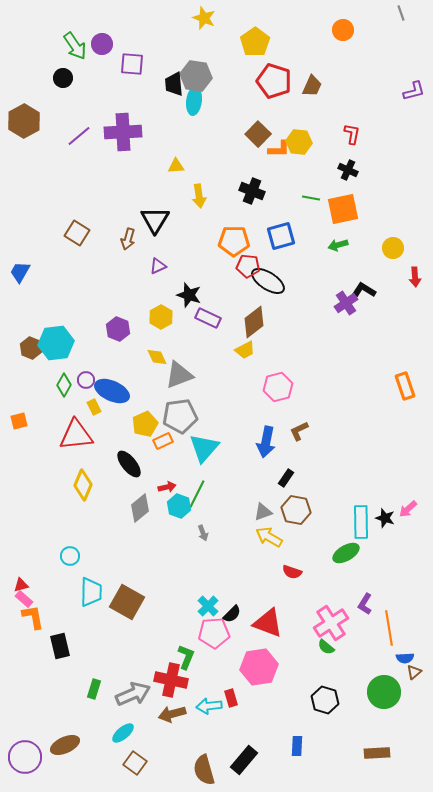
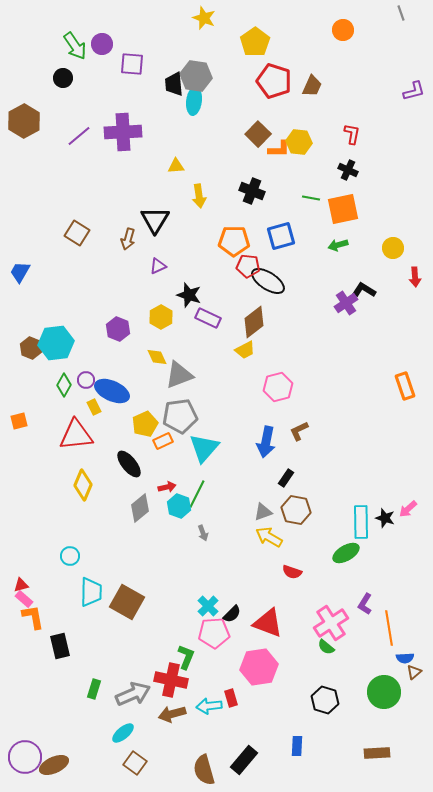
brown ellipse at (65, 745): moved 11 px left, 20 px down
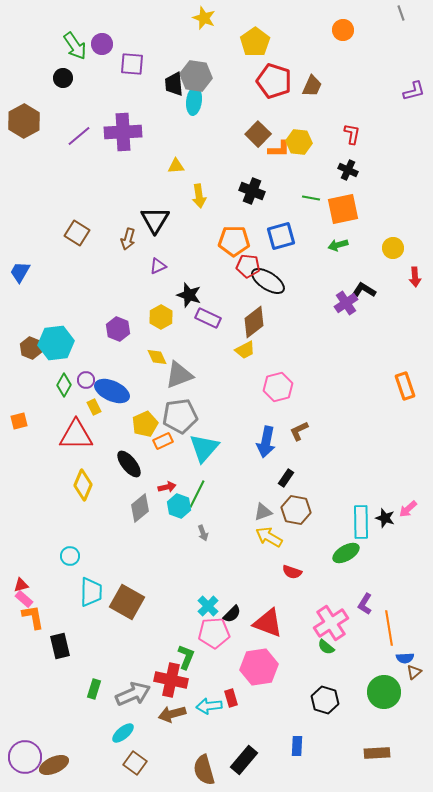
red triangle at (76, 435): rotated 6 degrees clockwise
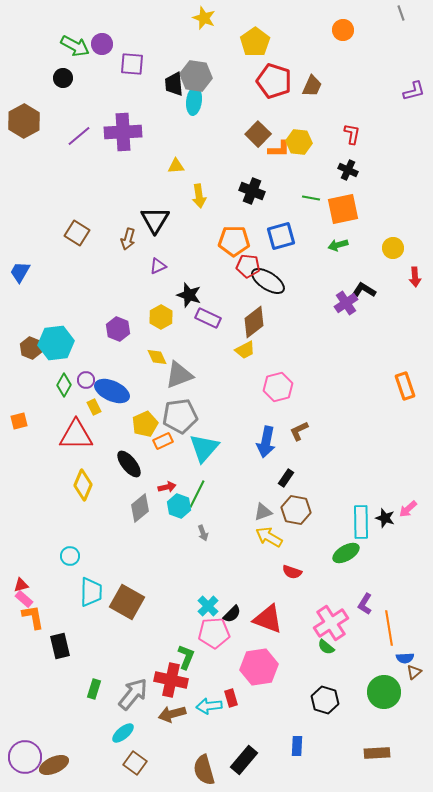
green arrow at (75, 46): rotated 28 degrees counterclockwise
red triangle at (268, 623): moved 4 px up
gray arrow at (133, 694): rotated 28 degrees counterclockwise
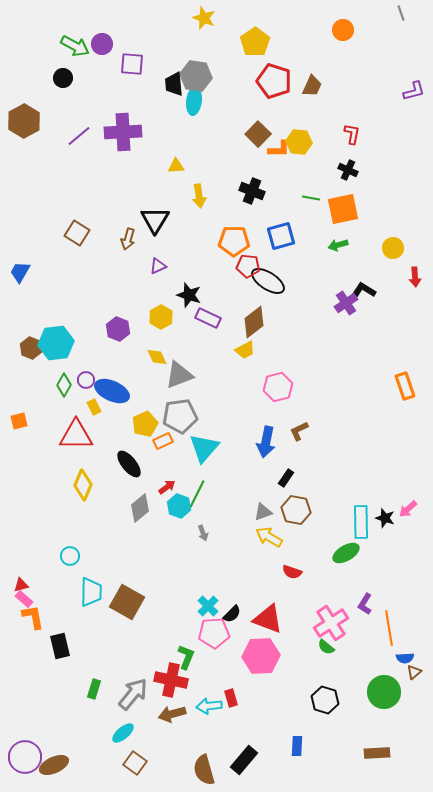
red arrow at (167, 487): rotated 24 degrees counterclockwise
pink hexagon at (259, 667): moved 2 px right, 11 px up; rotated 6 degrees clockwise
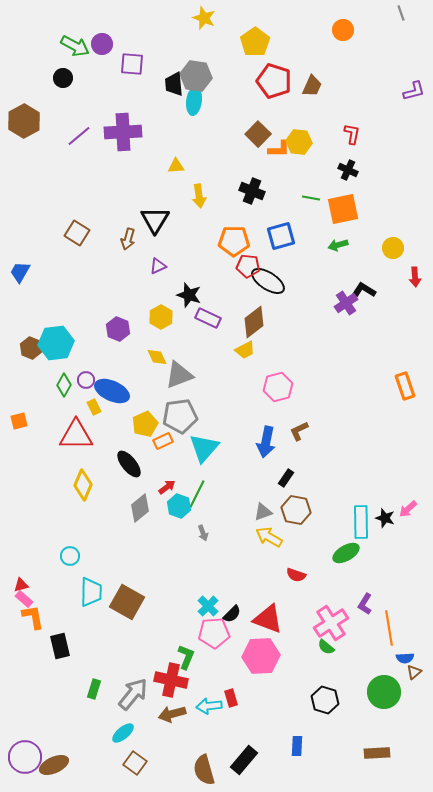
red semicircle at (292, 572): moved 4 px right, 3 px down
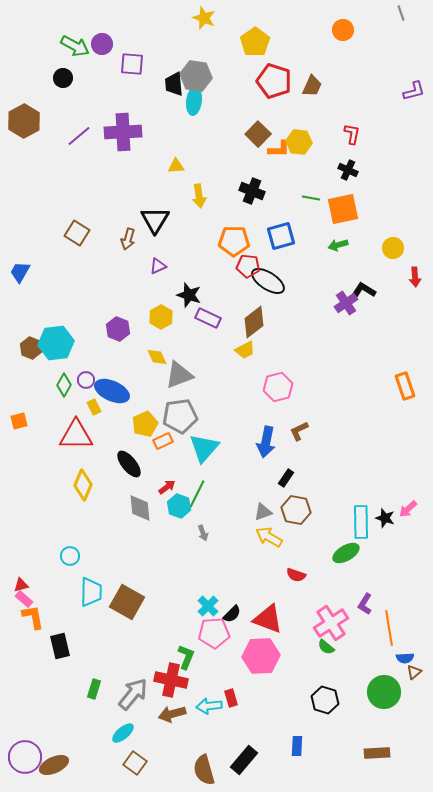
gray diamond at (140, 508): rotated 56 degrees counterclockwise
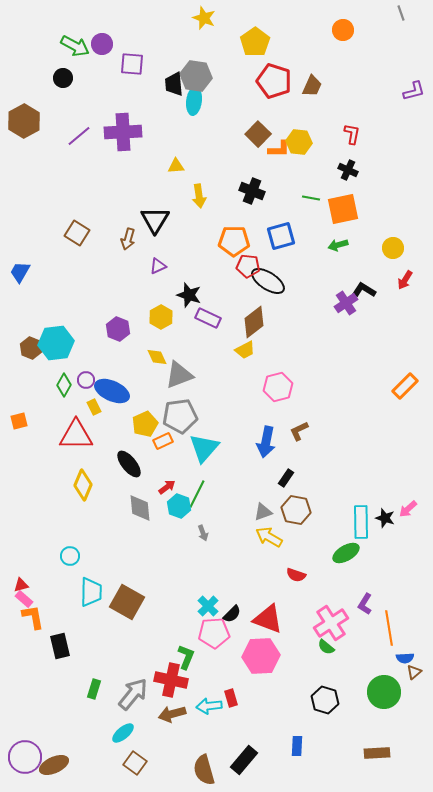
red arrow at (415, 277): moved 10 px left, 3 px down; rotated 36 degrees clockwise
orange rectangle at (405, 386): rotated 64 degrees clockwise
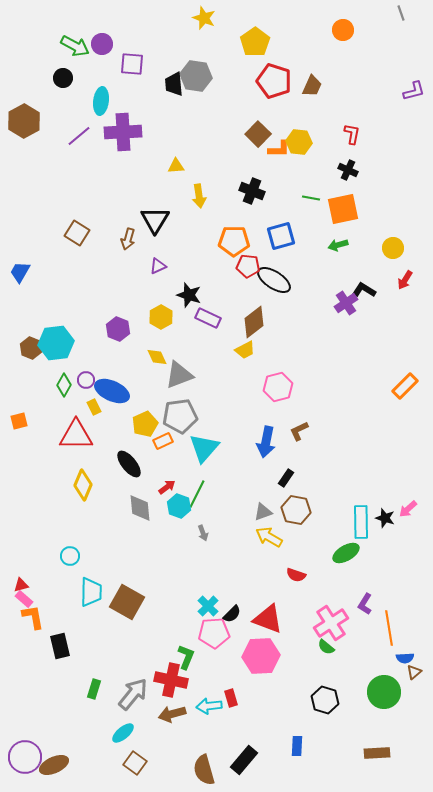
cyan ellipse at (194, 101): moved 93 px left
black ellipse at (268, 281): moved 6 px right, 1 px up
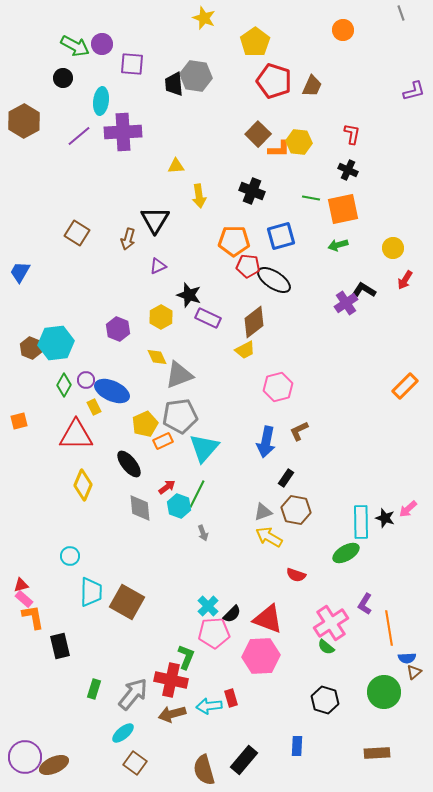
blue semicircle at (405, 658): moved 2 px right
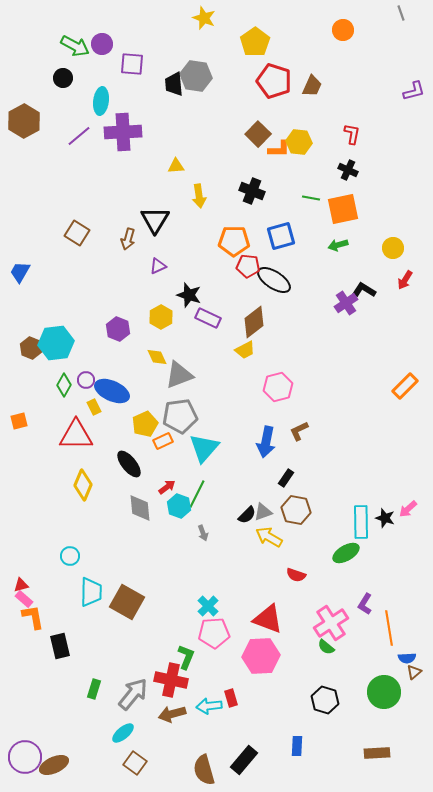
black semicircle at (232, 614): moved 15 px right, 99 px up
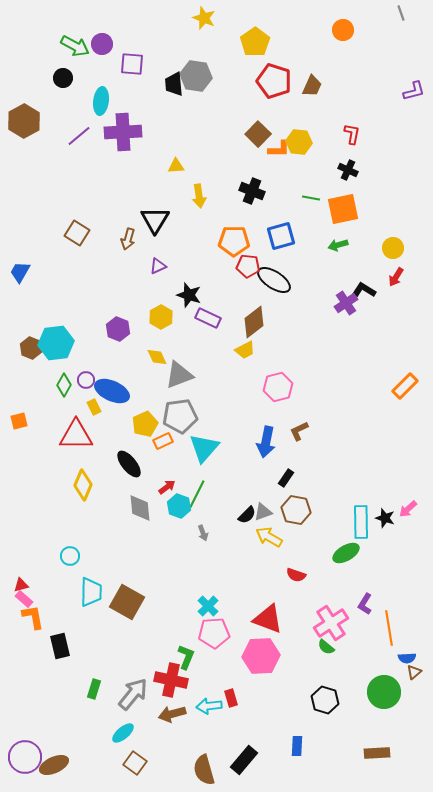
red arrow at (405, 280): moved 9 px left, 3 px up
